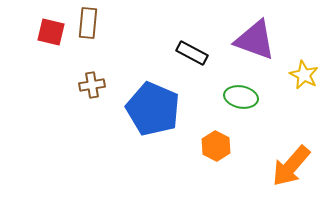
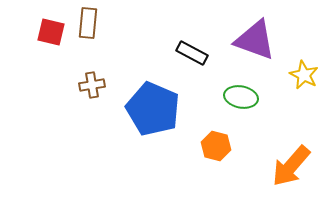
orange hexagon: rotated 12 degrees counterclockwise
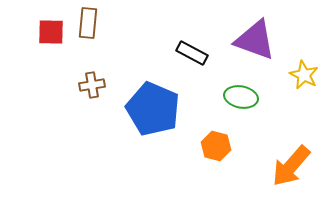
red square: rotated 12 degrees counterclockwise
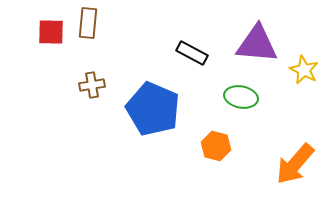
purple triangle: moved 2 px right, 4 px down; rotated 15 degrees counterclockwise
yellow star: moved 5 px up
orange arrow: moved 4 px right, 2 px up
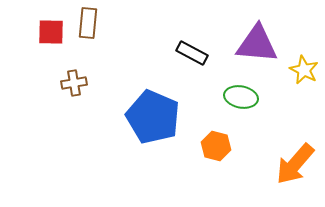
brown cross: moved 18 px left, 2 px up
blue pentagon: moved 8 px down
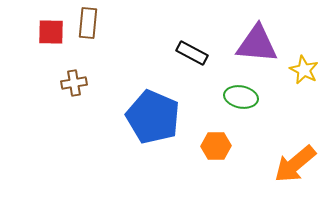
orange hexagon: rotated 16 degrees counterclockwise
orange arrow: rotated 9 degrees clockwise
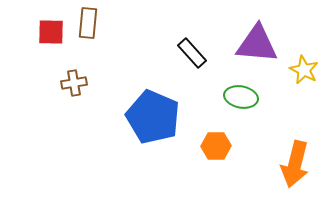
black rectangle: rotated 20 degrees clockwise
orange arrow: rotated 36 degrees counterclockwise
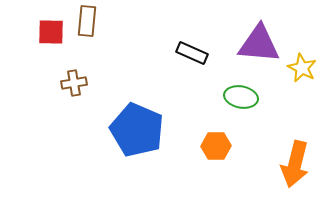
brown rectangle: moved 1 px left, 2 px up
purple triangle: moved 2 px right
black rectangle: rotated 24 degrees counterclockwise
yellow star: moved 2 px left, 2 px up
blue pentagon: moved 16 px left, 13 px down
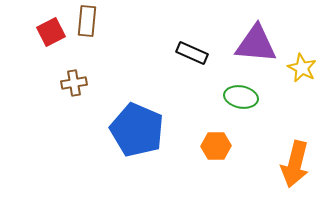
red square: rotated 28 degrees counterclockwise
purple triangle: moved 3 px left
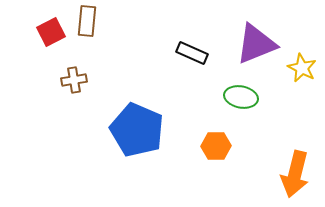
purple triangle: rotated 27 degrees counterclockwise
brown cross: moved 3 px up
orange arrow: moved 10 px down
